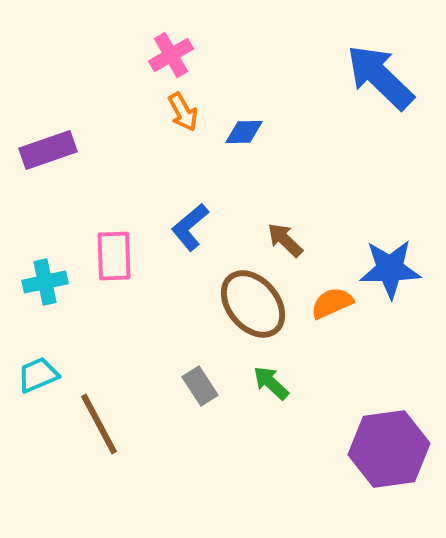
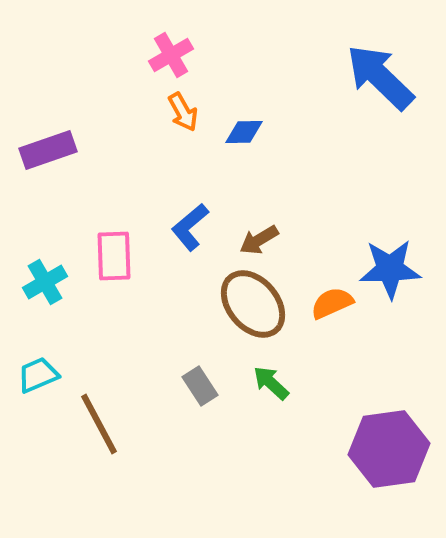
brown arrow: moved 26 px left; rotated 75 degrees counterclockwise
cyan cross: rotated 18 degrees counterclockwise
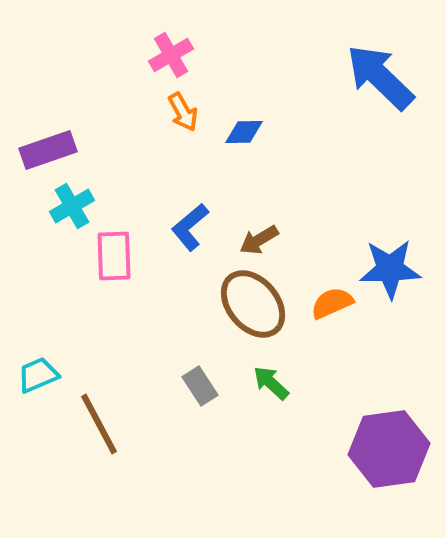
cyan cross: moved 27 px right, 76 px up
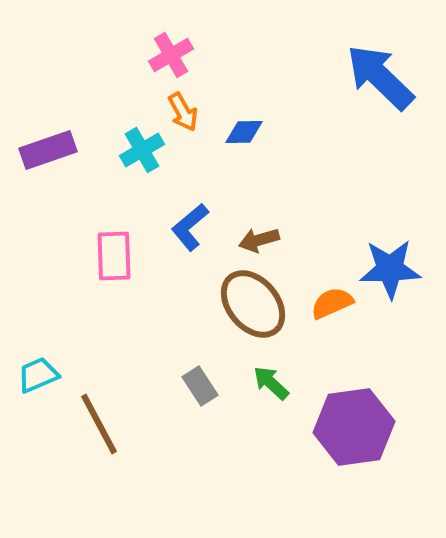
cyan cross: moved 70 px right, 56 px up
brown arrow: rotated 15 degrees clockwise
purple hexagon: moved 35 px left, 22 px up
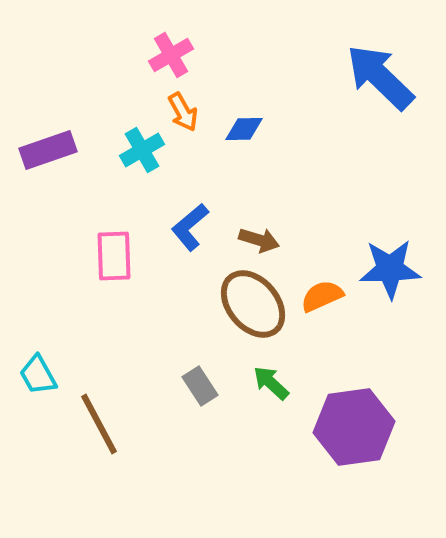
blue diamond: moved 3 px up
brown arrow: rotated 147 degrees counterclockwise
orange semicircle: moved 10 px left, 7 px up
cyan trapezoid: rotated 96 degrees counterclockwise
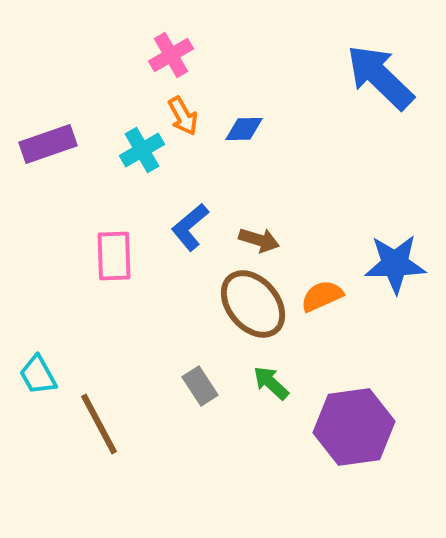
orange arrow: moved 4 px down
purple rectangle: moved 6 px up
blue star: moved 5 px right, 5 px up
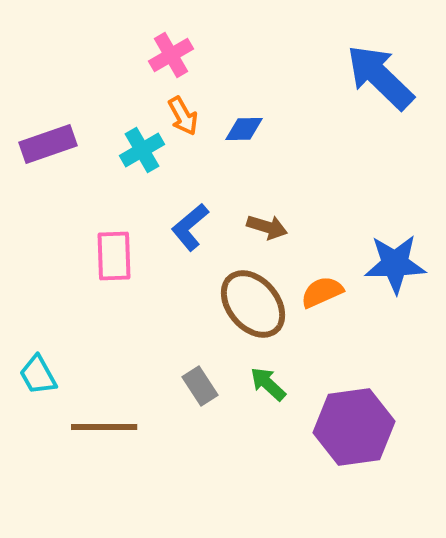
brown arrow: moved 8 px right, 13 px up
orange semicircle: moved 4 px up
green arrow: moved 3 px left, 1 px down
brown line: moved 5 px right, 3 px down; rotated 62 degrees counterclockwise
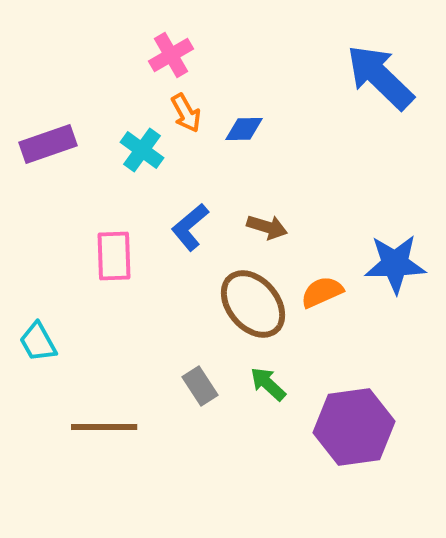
orange arrow: moved 3 px right, 3 px up
cyan cross: rotated 24 degrees counterclockwise
cyan trapezoid: moved 33 px up
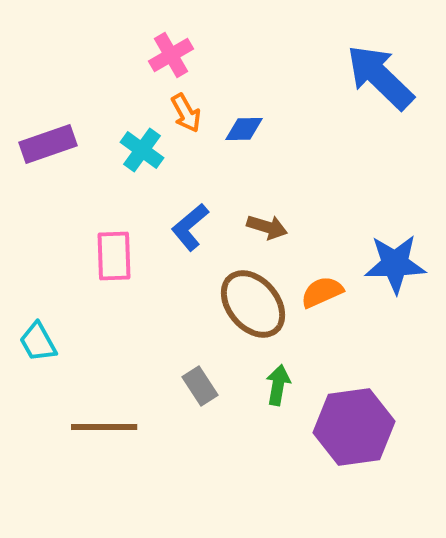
green arrow: moved 10 px right, 1 px down; rotated 57 degrees clockwise
